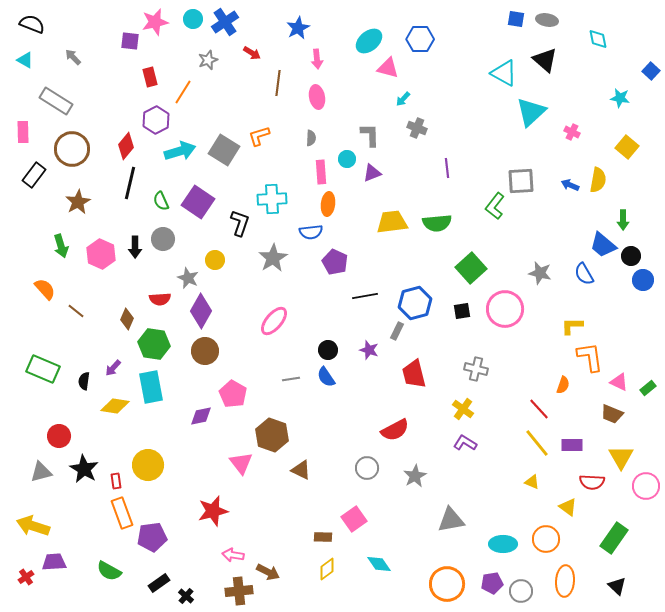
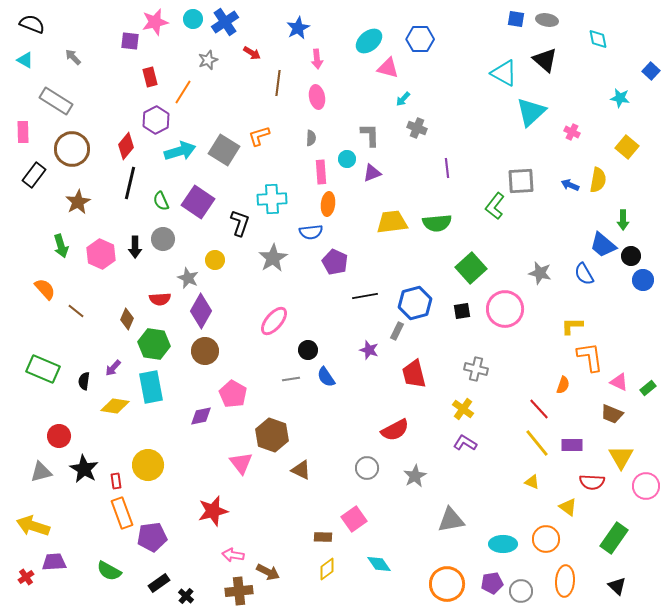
black circle at (328, 350): moved 20 px left
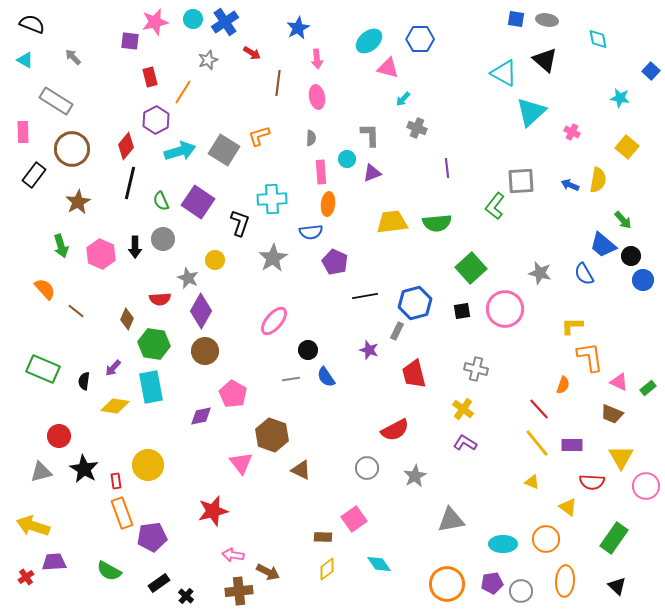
green arrow at (623, 220): rotated 42 degrees counterclockwise
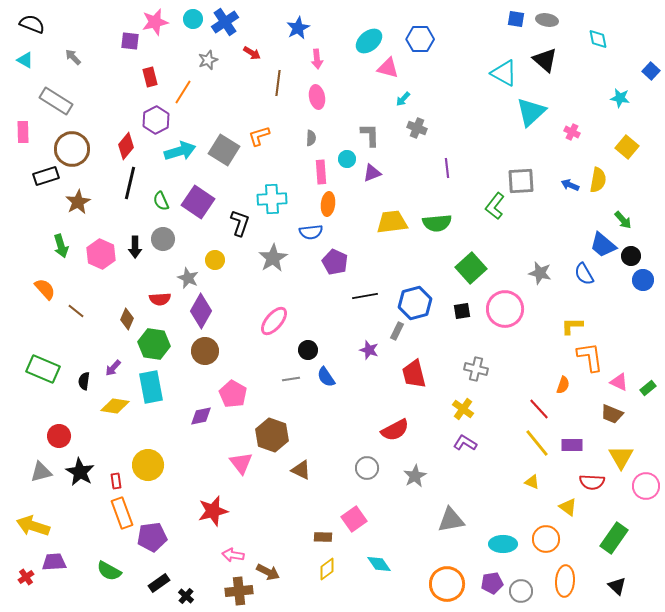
black rectangle at (34, 175): moved 12 px right, 1 px down; rotated 35 degrees clockwise
black star at (84, 469): moved 4 px left, 3 px down
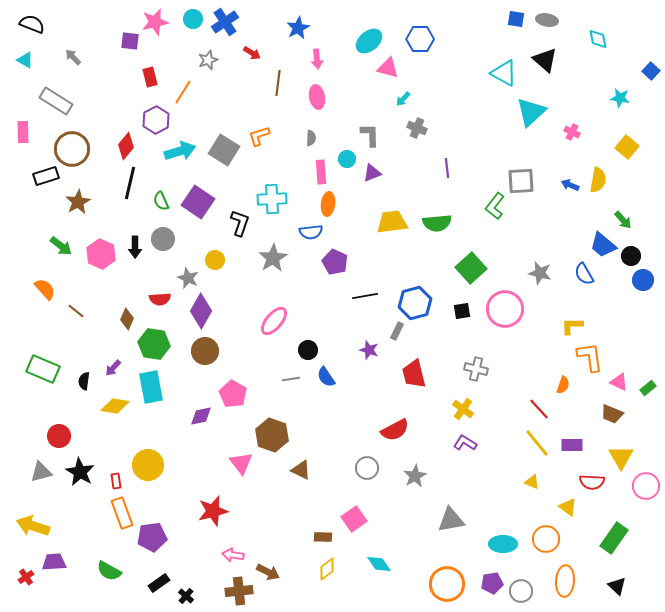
green arrow at (61, 246): rotated 35 degrees counterclockwise
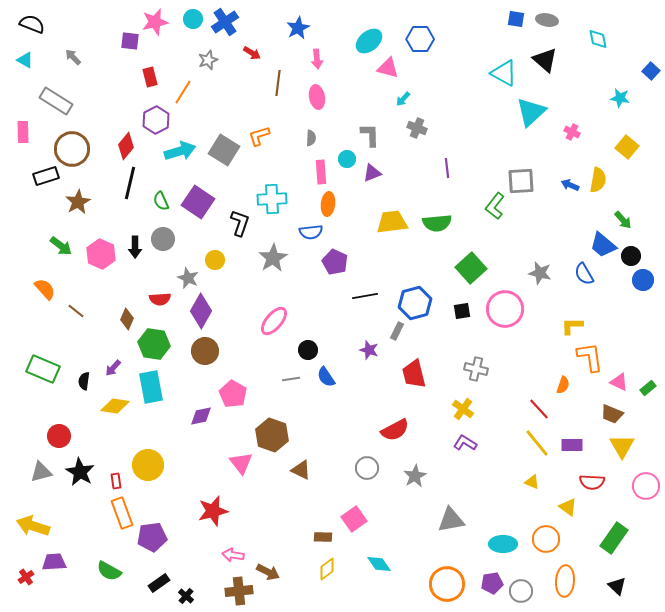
yellow triangle at (621, 457): moved 1 px right, 11 px up
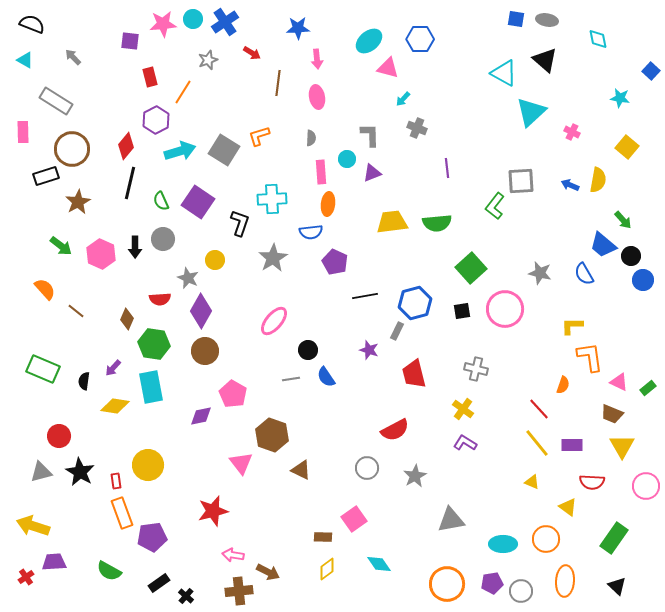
pink star at (155, 22): moved 8 px right, 2 px down; rotated 8 degrees clockwise
blue star at (298, 28): rotated 25 degrees clockwise
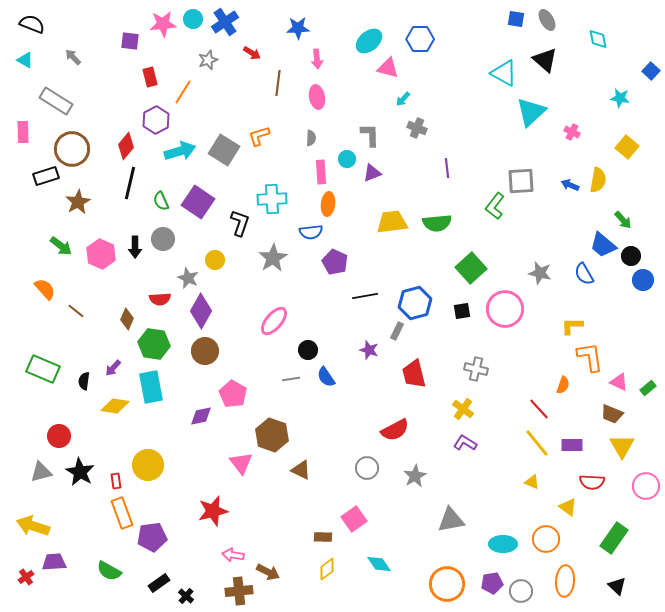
gray ellipse at (547, 20): rotated 50 degrees clockwise
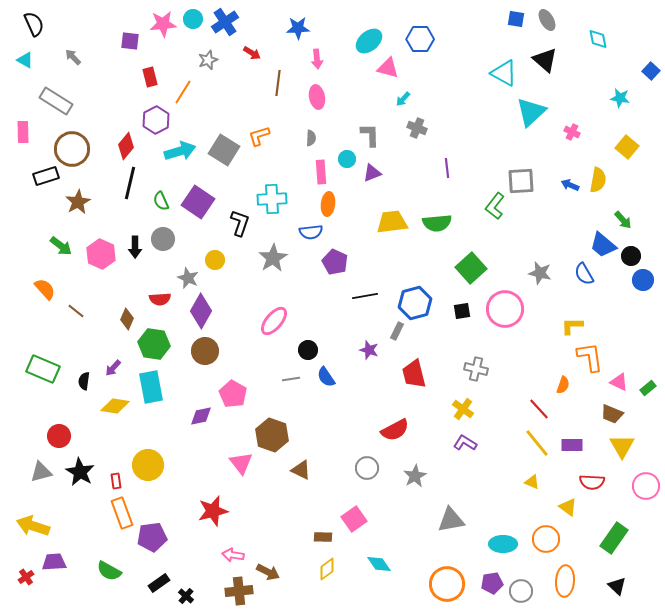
black semicircle at (32, 24): moved 2 px right; rotated 45 degrees clockwise
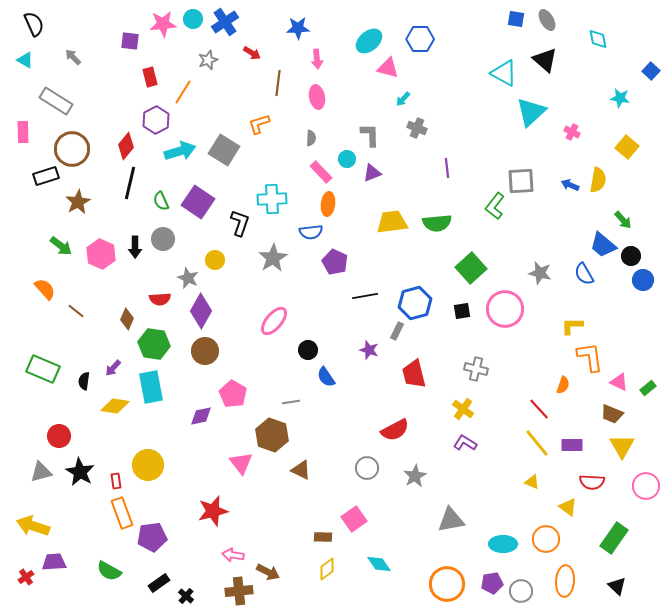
orange L-shape at (259, 136): moved 12 px up
pink rectangle at (321, 172): rotated 40 degrees counterclockwise
gray line at (291, 379): moved 23 px down
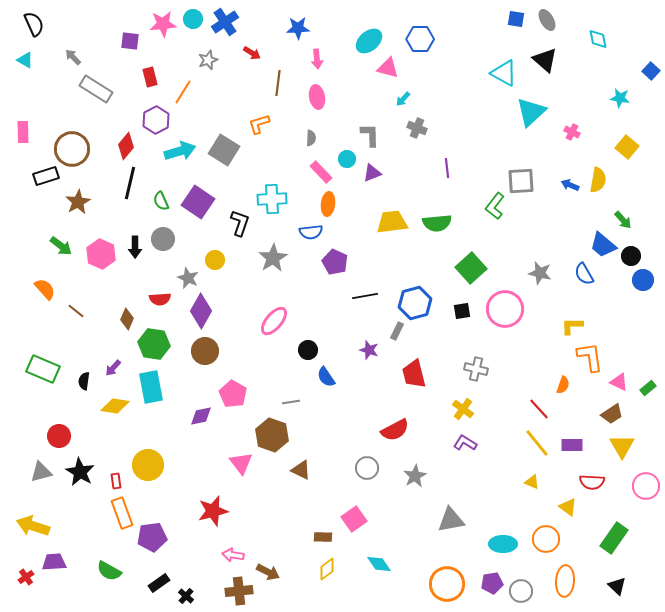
gray rectangle at (56, 101): moved 40 px right, 12 px up
brown trapezoid at (612, 414): rotated 55 degrees counterclockwise
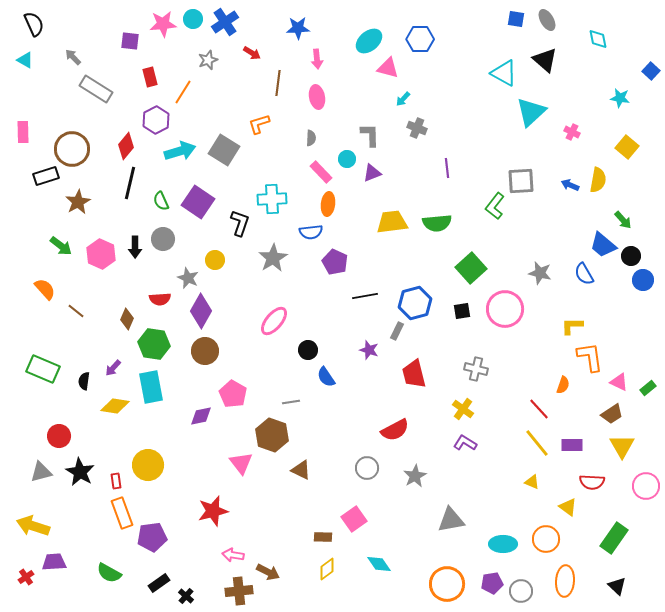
green semicircle at (109, 571): moved 2 px down
